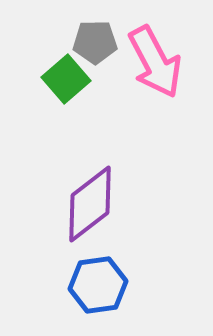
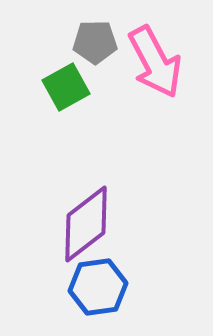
green square: moved 8 px down; rotated 12 degrees clockwise
purple diamond: moved 4 px left, 20 px down
blue hexagon: moved 2 px down
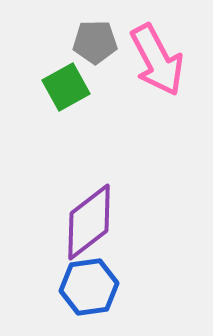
pink arrow: moved 2 px right, 2 px up
purple diamond: moved 3 px right, 2 px up
blue hexagon: moved 9 px left
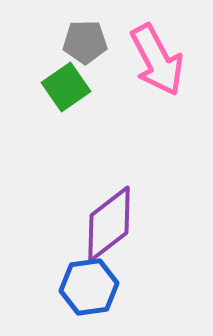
gray pentagon: moved 10 px left
green square: rotated 6 degrees counterclockwise
purple diamond: moved 20 px right, 2 px down
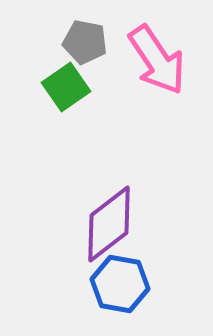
gray pentagon: rotated 12 degrees clockwise
pink arrow: rotated 6 degrees counterclockwise
blue hexagon: moved 31 px right, 3 px up; rotated 18 degrees clockwise
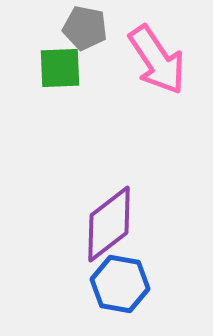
gray pentagon: moved 14 px up
green square: moved 6 px left, 19 px up; rotated 33 degrees clockwise
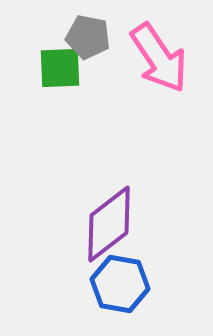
gray pentagon: moved 3 px right, 9 px down
pink arrow: moved 2 px right, 2 px up
